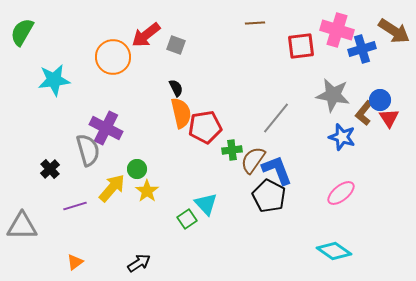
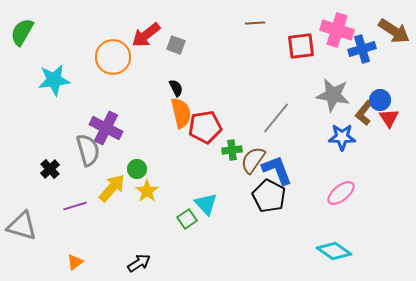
blue star: rotated 16 degrees counterclockwise
gray triangle: rotated 16 degrees clockwise
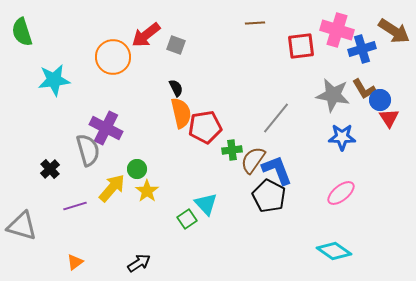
green semicircle: rotated 48 degrees counterclockwise
brown L-shape: moved 24 px up; rotated 70 degrees counterclockwise
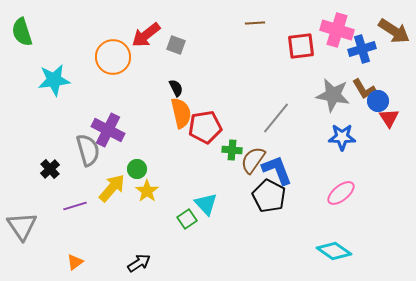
blue circle: moved 2 px left, 1 px down
purple cross: moved 2 px right, 2 px down
green cross: rotated 12 degrees clockwise
gray triangle: rotated 40 degrees clockwise
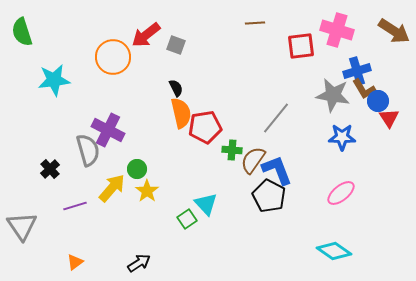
blue cross: moved 5 px left, 22 px down
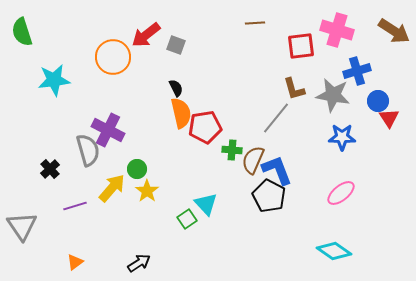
brown L-shape: moved 70 px left; rotated 15 degrees clockwise
brown semicircle: rotated 12 degrees counterclockwise
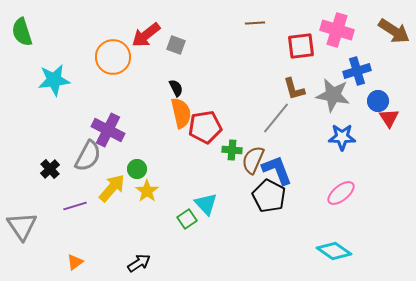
gray semicircle: moved 6 px down; rotated 44 degrees clockwise
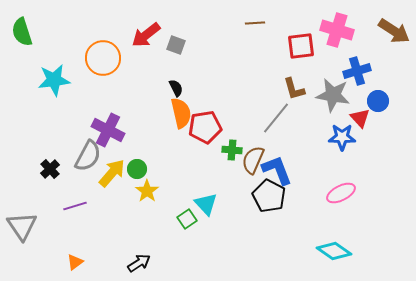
orange circle: moved 10 px left, 1 px down
red triangle: moved 29 px left; rotated 10 degrees counterclockwise
yellow arrow: moved 15 px up
pink ellipse: rotated 12 degrees clockwise
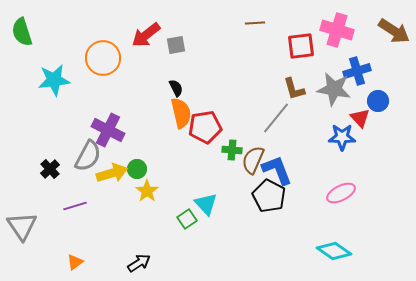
gray square: rotated 30 degrees counterclockwise
gray star: moved 1 px right, 6 px up
yellow arrow: rotated 32 degrees clockwise
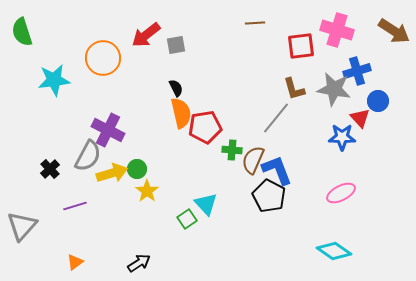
gray triangle: rotated 16 degrees clockwise
